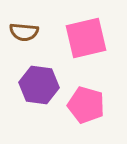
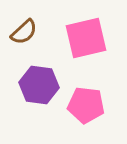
brown semicircle: rotated 48 degrees counterclockwise
pink pentagon: rotated 9 degrees counterclockwise
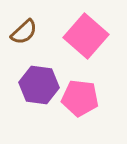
pink square: moved 2 px up; rotated 36 degrees counterclockwise
pink pentagon: moved 6 px left, 7 px up
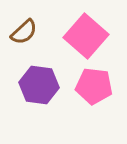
pink pentagon: moved 14 px right, 12 px up
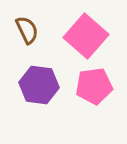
brown semicircle: moved 3 px right, 2 px up; rotated 72 degrees counterclockwise
pink pentagon: rotated 15 degrees counterclockwise
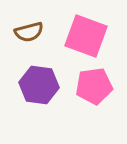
brown semicircle: moved 2 px right, 2 px down; rotated 100 degrees clockwise
pink square: rotated 21 degrees counterclockwise
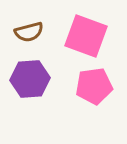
purple hexagon: moved 9 px left, 6 px up; rotated 12 degrees counterclockwise
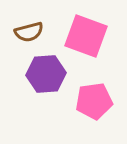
purple hexagon: moved 16 px right, 5 px up
pink pentagon: moved 15 px down
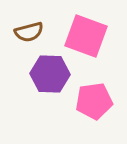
purple hexagon: moved 4 px right; rotated 6 degrees clockwise
